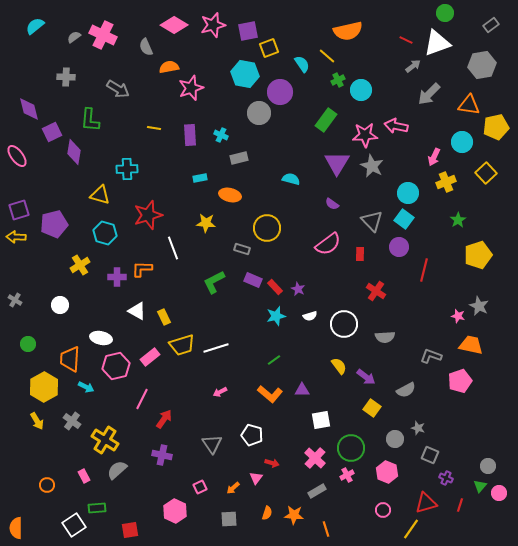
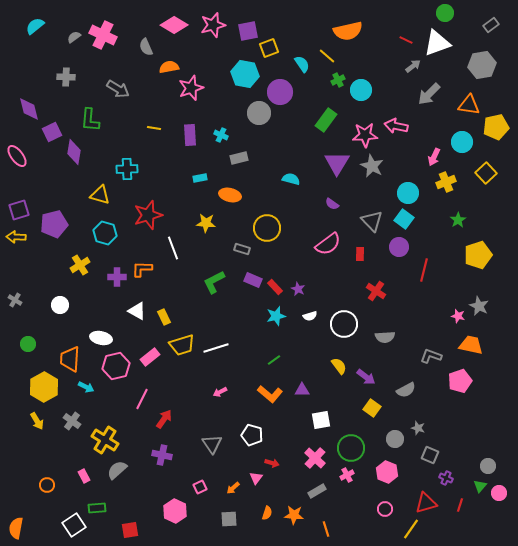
pink circle at (383, 510): moved 2 px right, 1 px up
orange semicircle at (16, 528): rotated 10 degrees clockwise
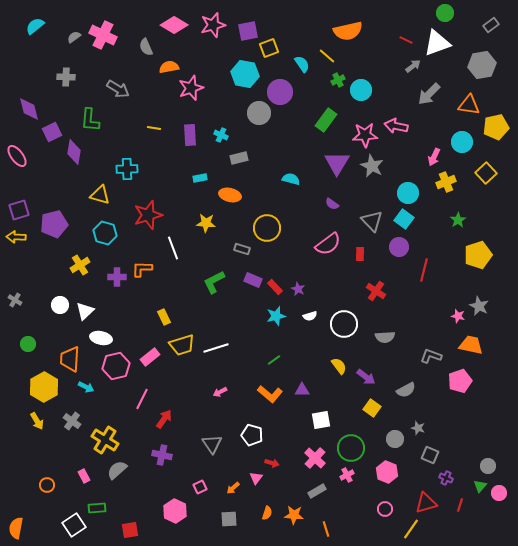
white triangle at (137, 311): moved 52 px left; rotated 48 degrees clockwise
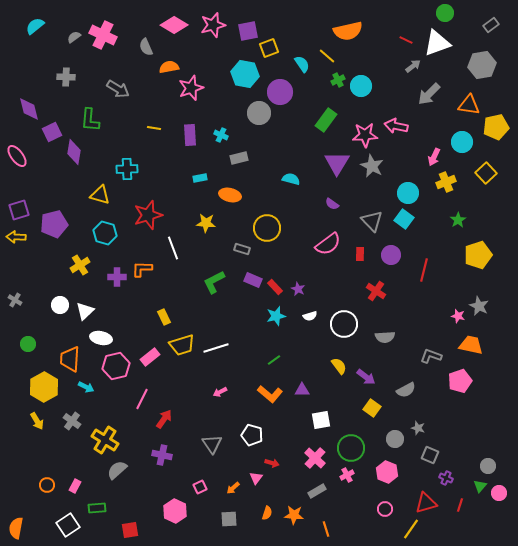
cyan circle at (361, 90): moved 4 px up
purple circle at (399, 247): moved 8 px left, 8 px down
pink rectangle at (84, 476): moved 9 px left, 10 px down; rotated 56 degrees clockwise
white square at (74, 525): moved 6 px left
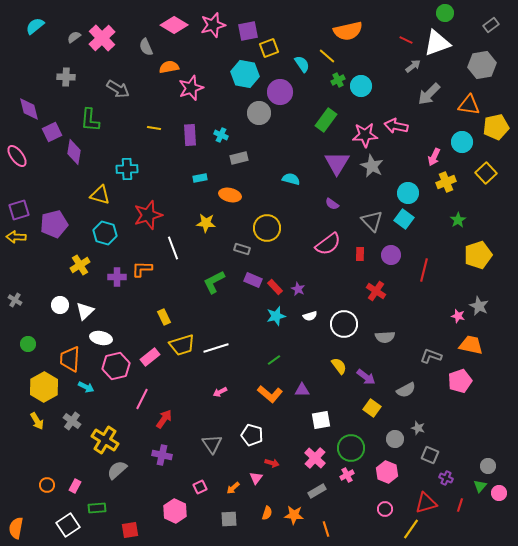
pink cross at (103, 35): moved 1 px left, 3 px down; rotated 20 degrees clockwise
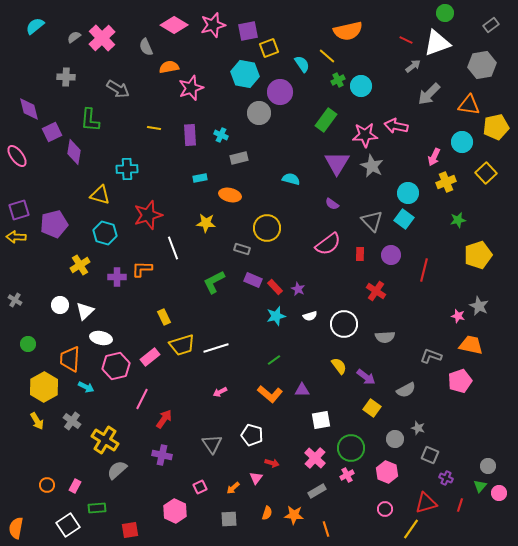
green star at (458, 220): rotated 21 degrees clockwise
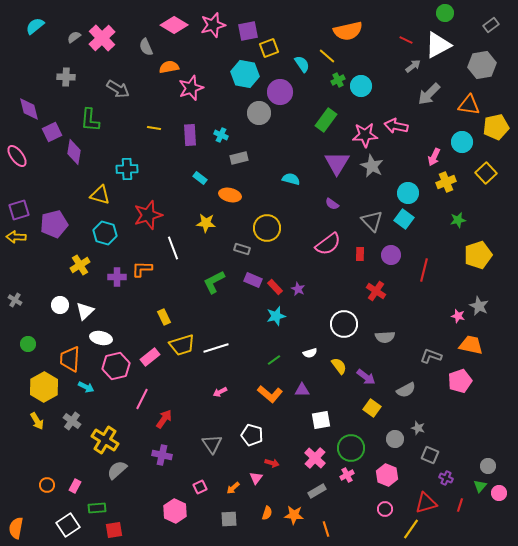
white triangle at (437, 43): moved 1 px right, 2 px down; rotated 8 degrees counterclockwise
cyan rectangle at (200, 178): rotated 48 degrees clockwise
white semicircle at (310, 316): moved 37 px down
pink hexagon at (387, 472): moved 3 px down
red square at (130, 530): moved 16 px left
